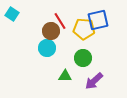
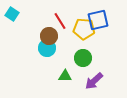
brown circle: moved 2 px left, 5 px down
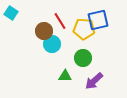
cyan square: moved 1 px left, 1 px up
brown circle: moved 5 px left, 5 px up
cyan circle: moved 5 px right, 4 px up
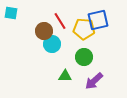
cyan square: rotated 24 degrees counterclockwise
green circle: moved 1 px right, 1 px up
